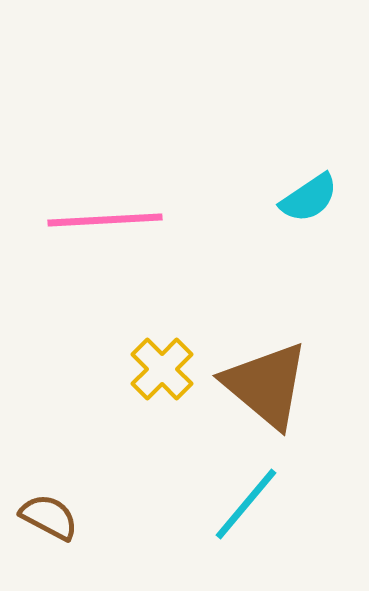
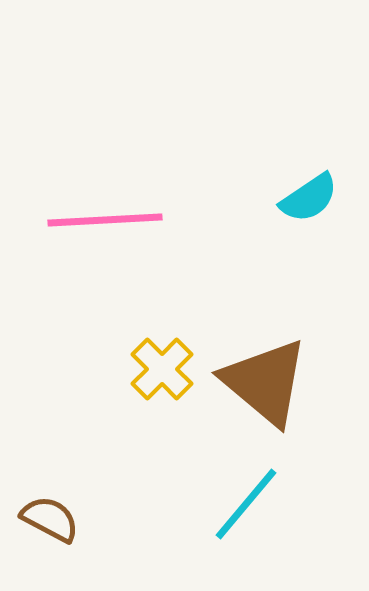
brown triangle: moved 1 px left, 3 px up
brown semicircle: moved 1 px right, 2 px down
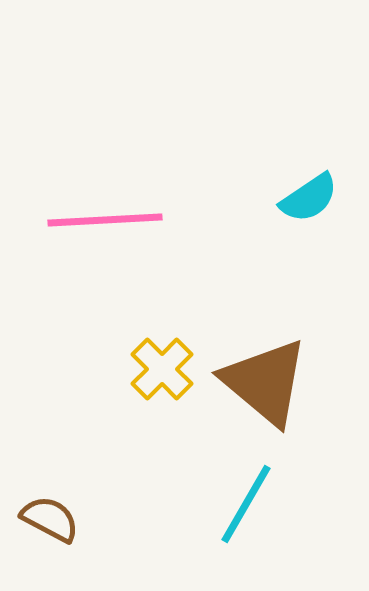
cyan line: rotated 10 degrees counterclockwise
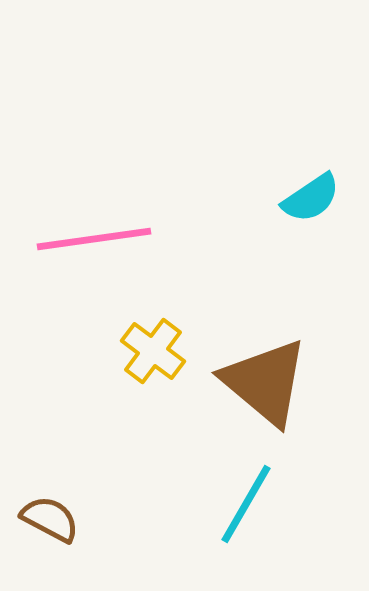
cyan semicircle: moved 2 px right
pink line: moved 11 px left, 19 px down; rotated 5 degrees counterclockwise
yellow cross: moved 9 px left, 18 px up; rotated 8 degrees counterclockwise
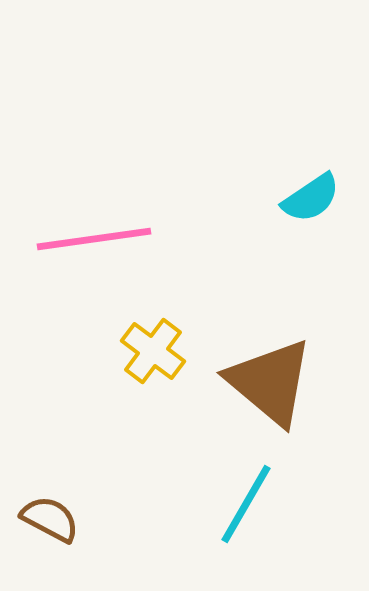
brown triangle: moved 5 px right
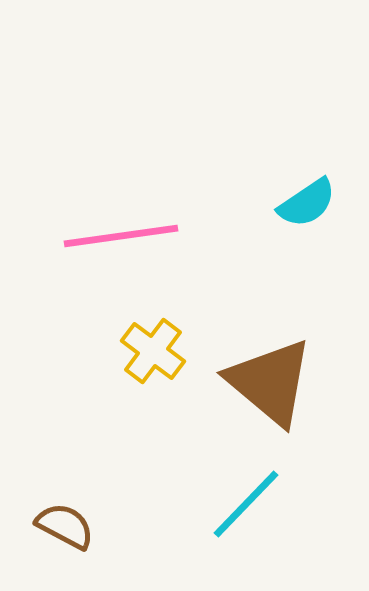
cyan semicircle: moved 4 px left, 5 px down
pink line: moved 27 px right, 3 px up
cyan line: rotated 14 degrees clockwise
brown semicircle: moved 15 px right, 7 px down
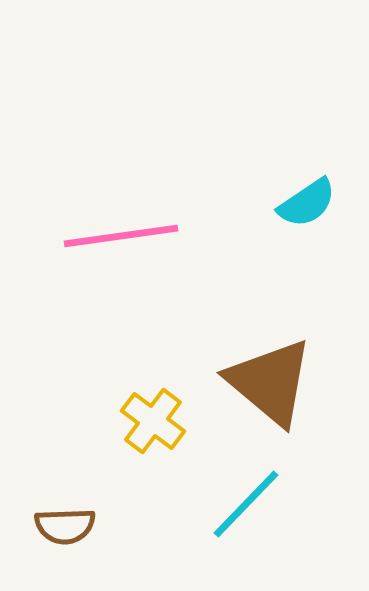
yellow cross: moved 70 px down
brown semicircle: rotated 150 degrees clockwise
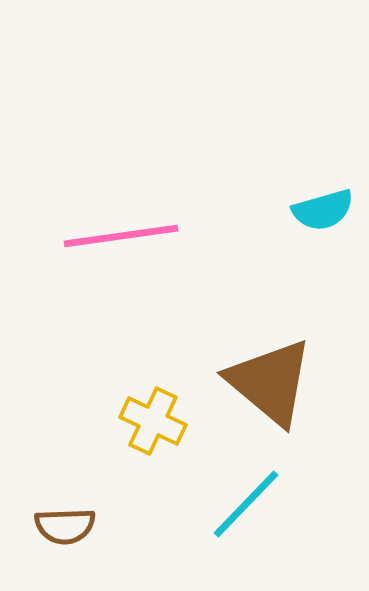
cyan semicircle: moved 16 px right, 7 px down; rotated 18 degrees clockwise
yellow cross: rotated 12 degrees counterclockwise
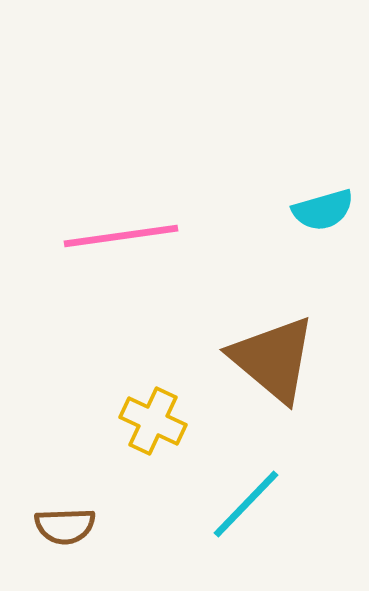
brown triangle: moved 3 px right, 23 px up
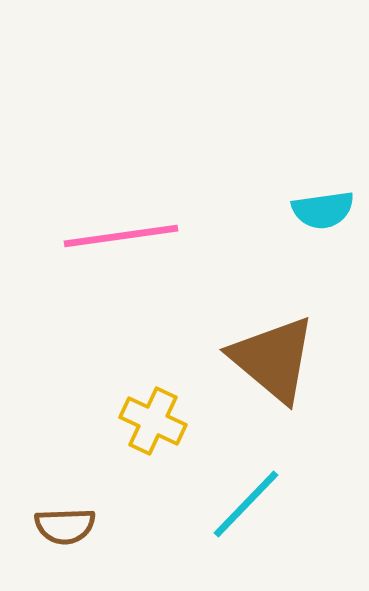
cyan semicircle: rotated 8 degrees clockwise
